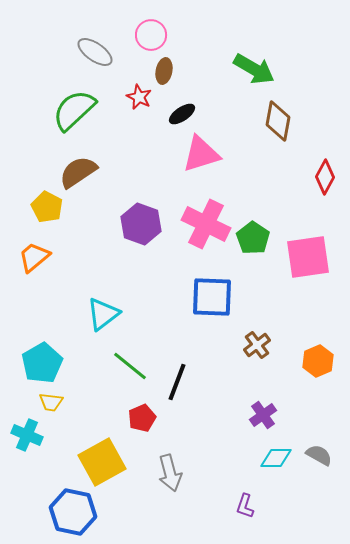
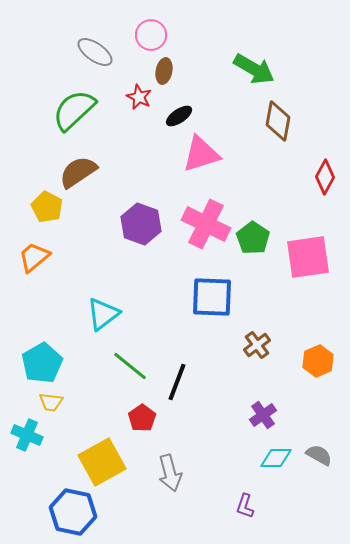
black ellipse: moved 3 px left, 2 px down
red pentagon: rotated 12 degrees counterclockwise
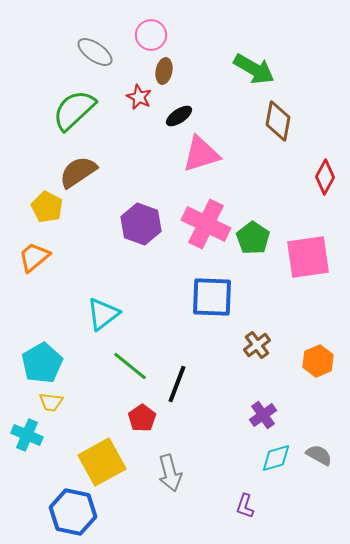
black line: moved 2 px down
cyan diamond: rotated 16 degrees counterclockwise
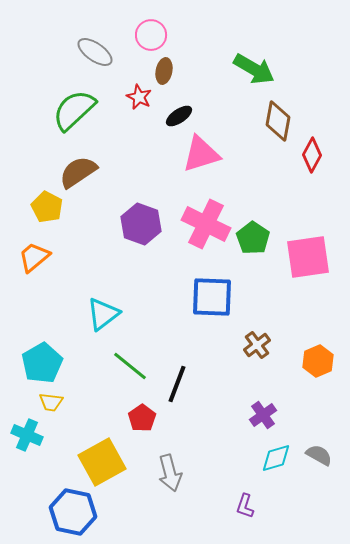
red diamond: moved 13 px left, 22 px up
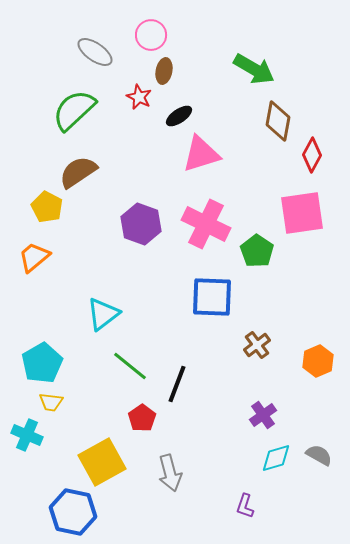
green pentagon: moved 4 px right, 13 px down
pink square: moved 6 px left, 44 px up
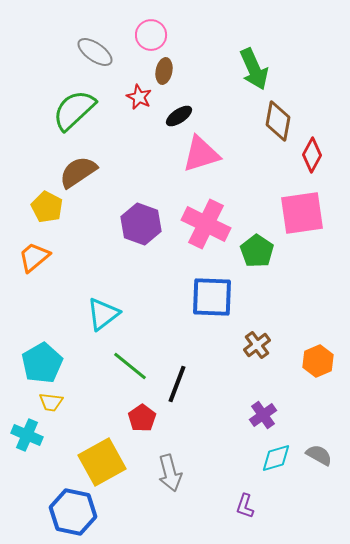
green arrow: rotated 36 degrees clockwise
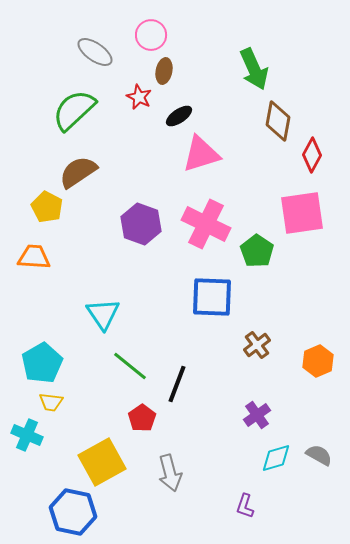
orange trapezoid: rotated 44 degrees clockwise
cyan triangle: rotated 27 degrees counterclockwise
purple cross: moved 6 px left
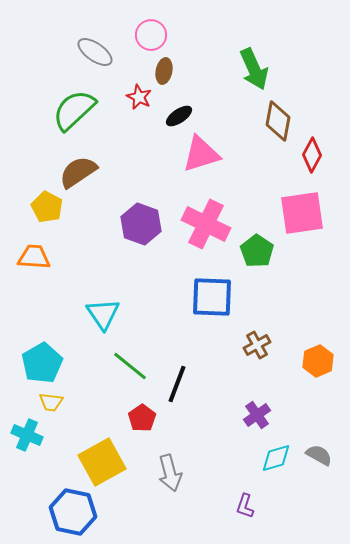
brown cross: rotated 8 degrees clockwise
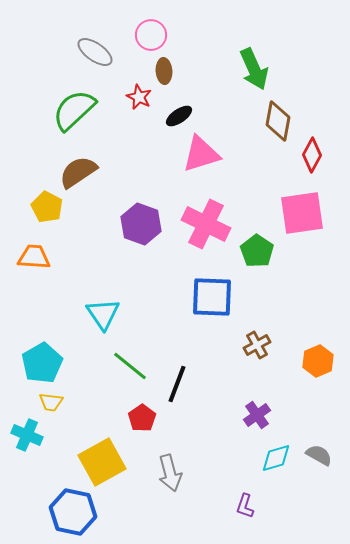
brown ellipse: rotated 15 degrees counterclockwise
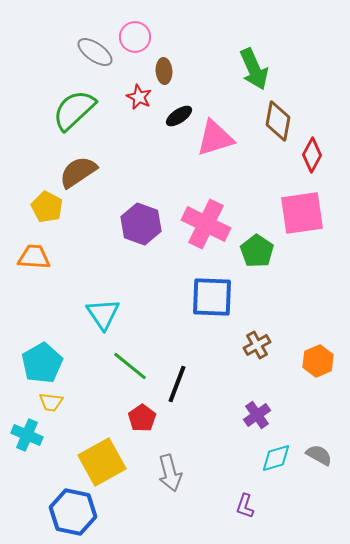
pink circle: moved 16 px left, 2 px down
pink triangle: moved 14 px right, 16 px up
